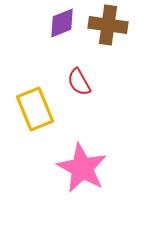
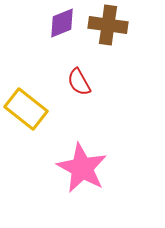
yellow rectangle: moved 9 px left; rotated 30 degrees counterclockwise
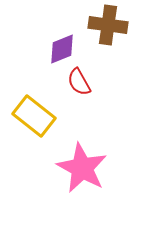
purple diamond: moved 26 px down
yellow rectangle: moved 8 px right, 7 px down
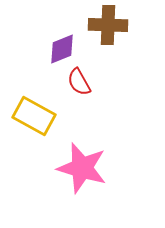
brown cross: rotated 6 degrees counterclockwise
yellow rectangle: rotated 9 degrees counterclockwise
pink star: rotated 12 degrees counterclockwise
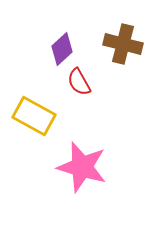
brown cross: moved 15 px right, 19 px down; rotated 12 degrees clockwise
purple diamond: rotated 20 degrees counterclockwise
pink star: moved 1 px up
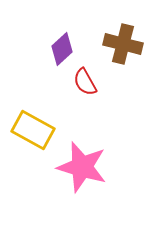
red semicircle: moved 6 px right
yellow rectangle: moved 1 px left, 14 px down
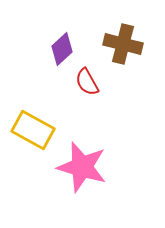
red semicircle: moved 2 px right
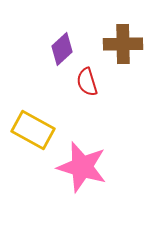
brown cross: rotated 15 degrees counterclockwise
red semicircle: rotated 12 degrees clockwise
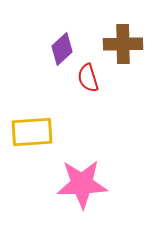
red semicircle: moved 1 px right, 4 px up
yellow rectangle: moved 1 px left, 2 px down; rotated 33 degrees counterclockwise
pink star: moved 17 px down; rotated 18 degrees counterclockwise
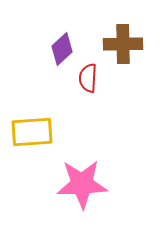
red semicircle: rotated 20 degrees clockwise
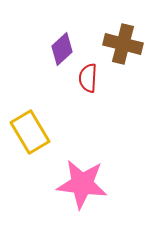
brown cross: rotated 15 degrees clockwise
yellow rectangle: moved 2 px left; rotated 63 degrees clockwise
pink star: rotated 9 degrees clockwise
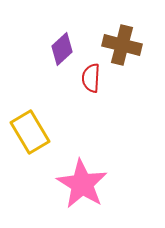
brown cross: moved 1 px left, 1 px down
red semicircle: moved 3 px right
pink star: rotated 24 degrees clockwise
